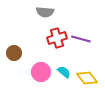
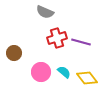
gray semicircle: rotated 18 degrees clockwise
purple line: moved 3 px down
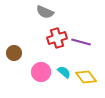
yellow diamond: moved 1 px left, 1 px up
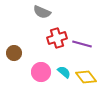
gray semicircle: moved 3 px left
purple line: moved 1 px right, 2 px down
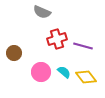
red cross: moved 1 px down
purple line: moved 1 px right, 2 px down
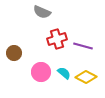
cyan semicircle: moved 1 px down
yellow diamond: rotated 25 degrees counterclockwise
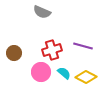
red cross: moved 5 px left, 11 px down
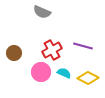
red cross: rotated 12 degrees counterclockwise
cyan semicircle: rotated 16 degrees counterclockwise
yellow diamond: moved 2 px right, 1 px down
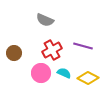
gray semicircle: moved 3 px right, 8 px down
pink circle: moved 1 px down
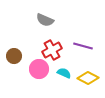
brown circle: moved 3 px down
pink circle: moved 2 px left, 4 px up
